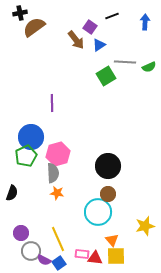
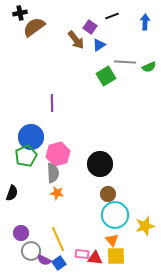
black circle: moved 8 px left, 2 px up
cyan circle: moved 17 px right, 3 px down
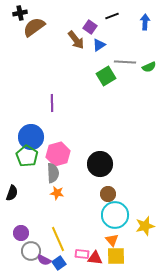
green pentagon: moved 1 px right; rotated 15 degrees counterclockwise
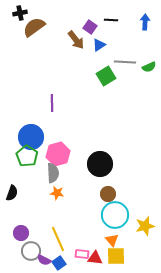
black line: moved 1 px left, 4 px down; rotated 24 degrees clockwise
